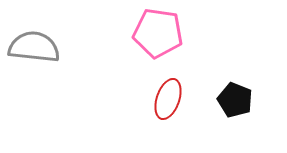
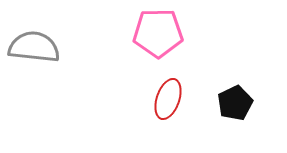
pink pentagon: rotated 9 degrees counterclockwise
black pentagon: moved 3 px down; rotated 24 degrees clockwise
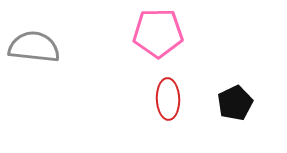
red ellipse: rotated 21 degrees counterclockwise
